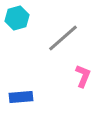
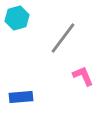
gray line: rotated 12 degrees counterclockwise
pink L-shape: rotated 45 degrees counterclockwise
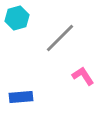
gray line: moved 3 px left; rotated 8 degrees clockwise
pink L-shape: rotated 10 degrees counterclockwise
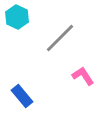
cyan hexagon: moved 1 px up; rotated 20 degrees counterclockwise
blue rectangle: moved 1 px right, 1 px up; rotated 55 degrees clockwise
